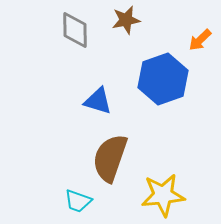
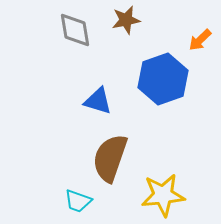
gray diamond: rotated 9 degrees counterclockwise
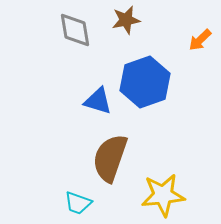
blue hexagon: moved 18 px left, 3 px down
cyan trapezoid: moved 2 px down
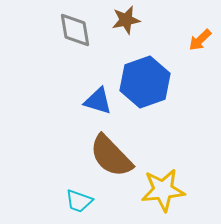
brown semicircle: moved 1 px right, 2 px up; rotated 63 degrees counterclockwise
yellow star: moved 5 px up
cyan trapezoid: moved 1 px right, 2 px up
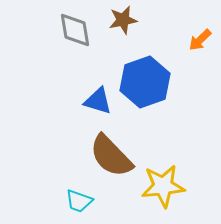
brown star: moved 3 px left
yellow star: moved 4 px up
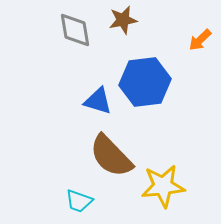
blue hexagon: rotated 12 degrees clockwise
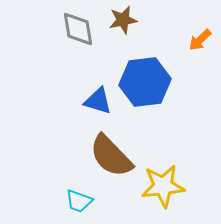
gray diamond: moved 3 px right, 1 px up
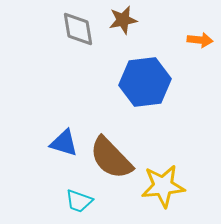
orange arrow: rotated 130 degrees counterclockwise
blue triangle: moved 34 px left, 42 px down
brown semicircle: moved 2 px down
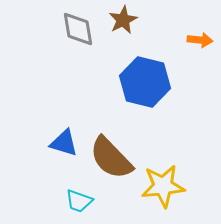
brown star: rotated 16 degrees counterclockwise
blue hexagon: rotated 21 degrees clockwise
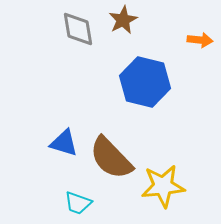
cyan trapezoid: moved 1 px left, 2 px down
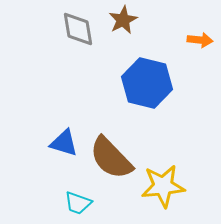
blue hexagon: moved 2 px right, 1 px down
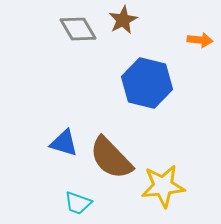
gray diamond: rotated 21 degrees counterclockwise
